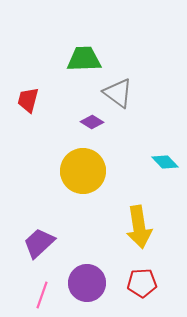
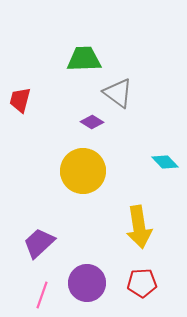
red trapezoid: moved 8 px left
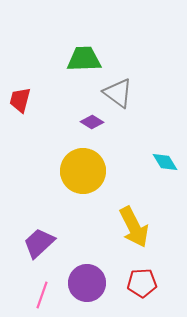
cyan diamond: rotated 12 degrees clockwise
yellow arrow: moved 5 px left; rotated 18 degrees counterclockwise
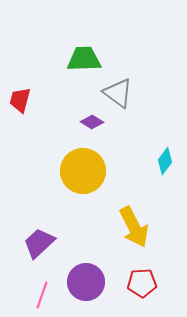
cyan diamond: moved 1 px up; rotated 68 degrees clockwise
purple circle: moved 1 px left, 1 px up
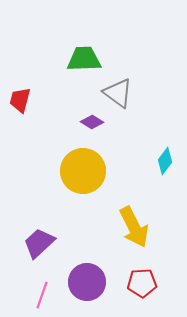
purple circle: moved 1 px right
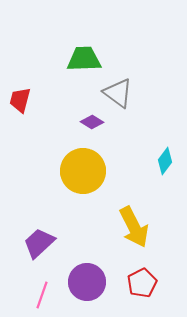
red pentagon: rotated 24 degrees counterclockwise
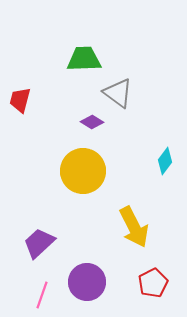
red pentagon: moved 11 px right
